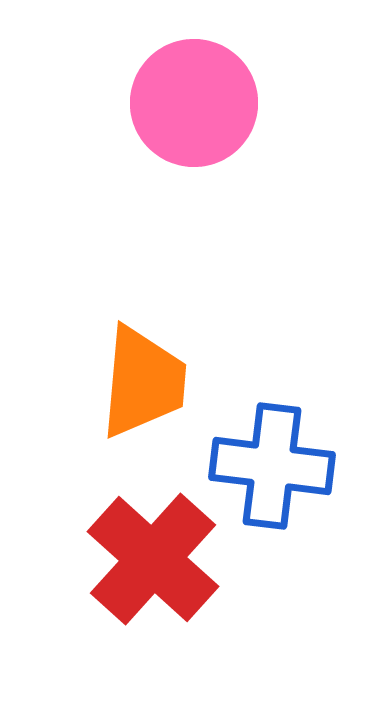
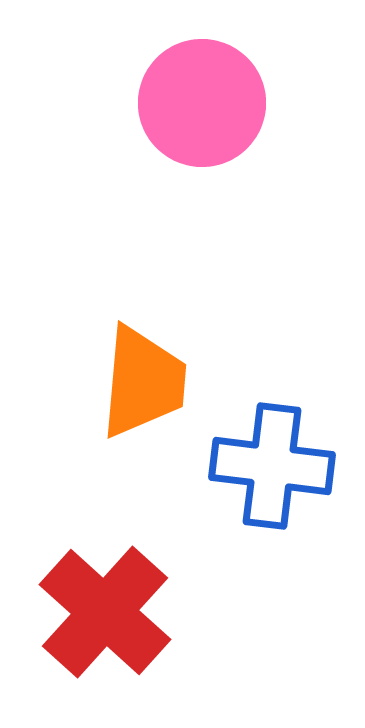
pink circle: moved 8 px right
red cross: moved 48 px left, 53 px down
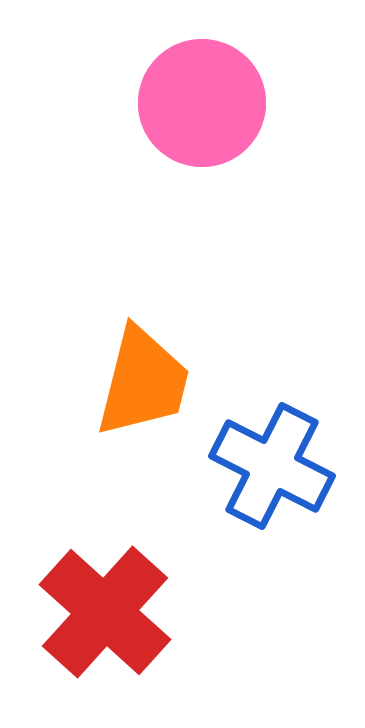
orange trapezoid: rotated 9 degrees clockwise
blue cross: rotated 20 degrees clockwise
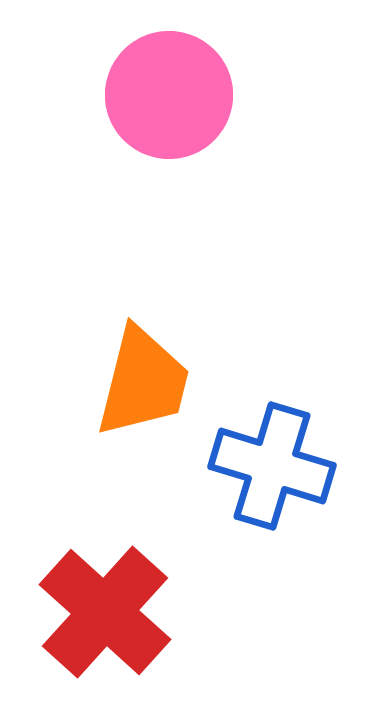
pink circle: moved 33 px left, 8 px up
blue cross: rotated 10 degrees counterclockwise
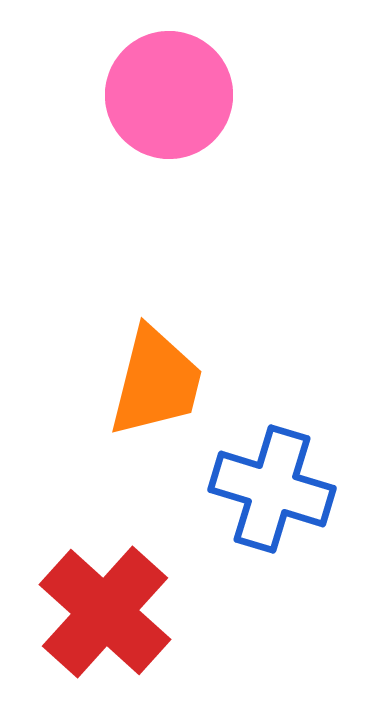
orange trapezoid: moved 13 px right
blue cross: moved 23 px down
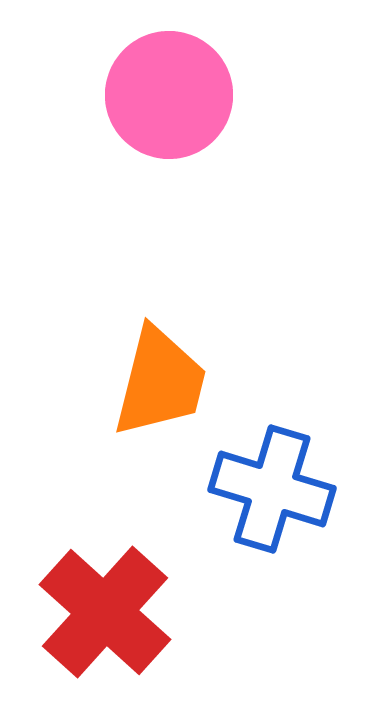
orange trapezoid: moved 4 px right
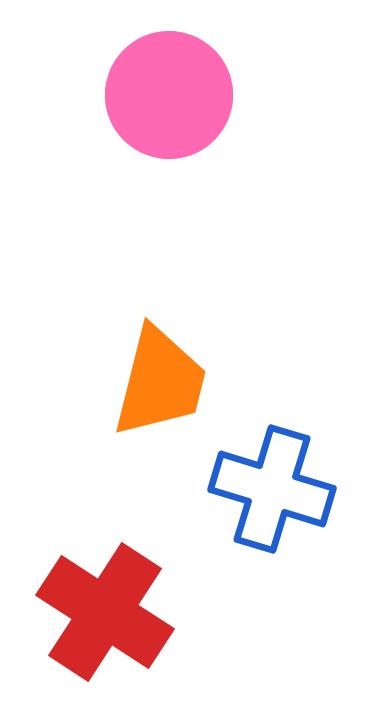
red cross: rotated 9 degrees counterclockwise
